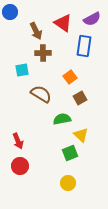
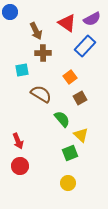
red triangle: moved 4 px right
blue rectangle: moved 1 px right; rotated 35 degrees clockwise
green semicircle: rotated 60 degrees clockwise
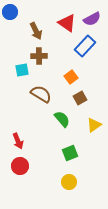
brown cross: moved 4 px left, 3 px down
orange square: moved 1 px right
yellow triangle: moved 13 px right, 10 px up; rotated 42 degrees clockwise
yellow circle: moved 1 px right, 1 px up
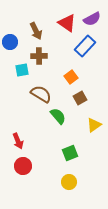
blue circle: moved 30 px down
green semicircle: moved 4 px left, 3 px up
red circle: moved 3 px right
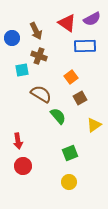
blue circle: moved 2 px right, 4 px up
blue rectangle: rotated 45 degrees clockwise
brown cross: rotated 21 degrees clockwise
red arrow: rotated 14 degrees clockwise
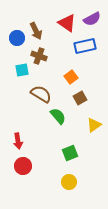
blue circle: moved 5 px right
blue rectangle: rotated 10 degrees counterclockwise
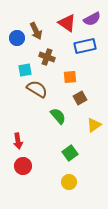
brown cross: moved 8 px right, 1 px down
cyan square: moved 3 px right
orange square: moved 1 px left; rotated 32 degrees clockwise
brown semicircle: moved 4 px left, 5 px up
green square: rotated 14 degrees counterclockwise
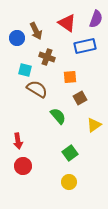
purple semicircle: moved 4 px right; rotated 42 degrees counterclockwise
cyan square: rotated 24 degrees clockwise
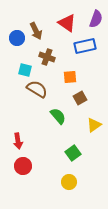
green square: moved 3 px right
